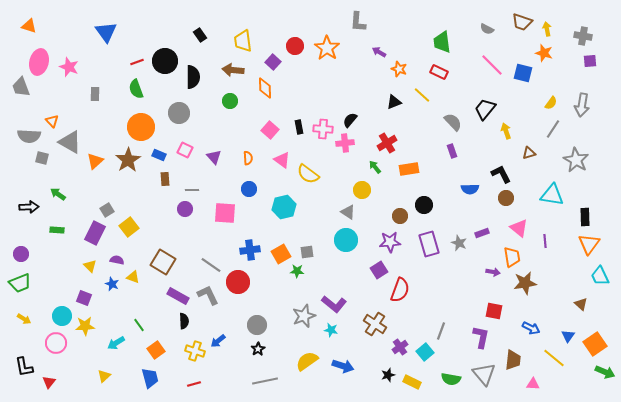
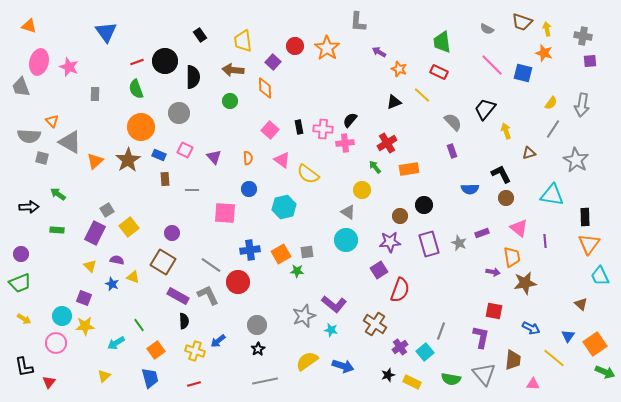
purple circle at (185, 209): moved 13 px left, 24 px down
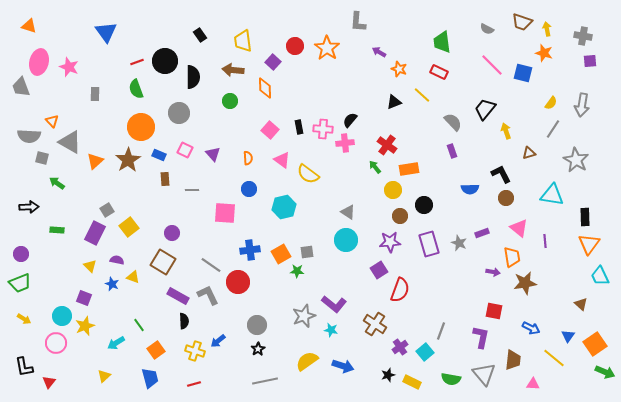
red cross at (387, 143): moved 2 px down; rotated 24 degrees counterclockwise
purple triangle at (214, 157): moved 1 px left, 3 px up
yellow circle at (362, 190): moved 31 px right
green arrow at (58, 194): moved 1 px left, 11 px up
yellow star at (85, 326): rotated 18 degrees counterclockwise
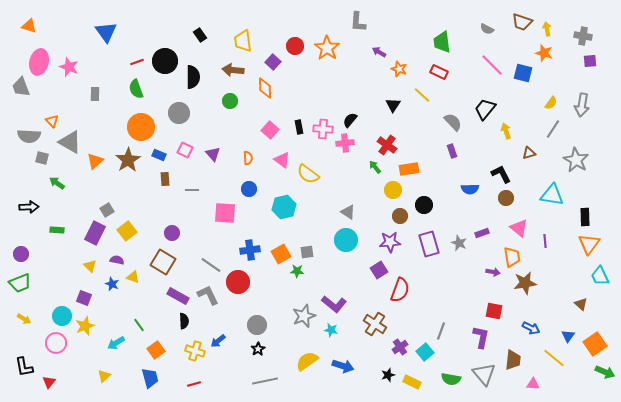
black triangle at (394, 102): moved 1 px left, 3 px down; rotated 35 degrees counterclockwise
yellow square at (129, 227): moved 2 px left, 4 px down
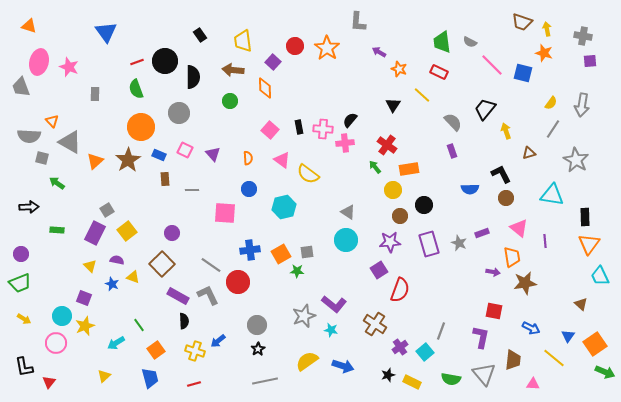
gray semicircle at (487, 29): moved 17 px left, 13 px down
brown square at (163, 262): moved 1 px left, 2 px down; rotated 15 degrees clockwise
